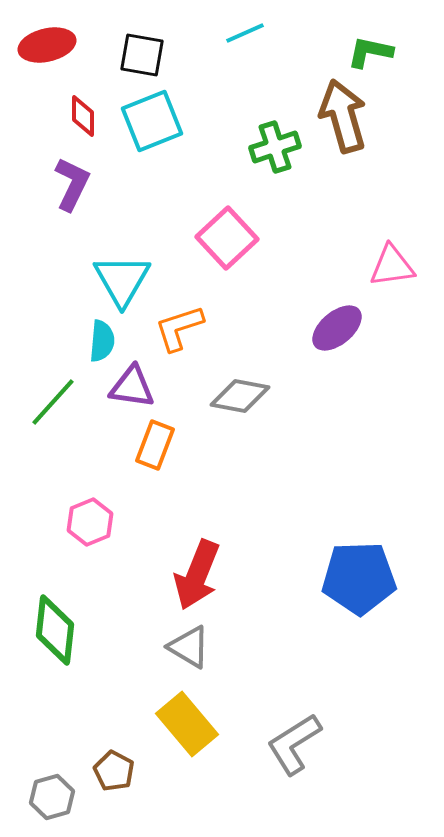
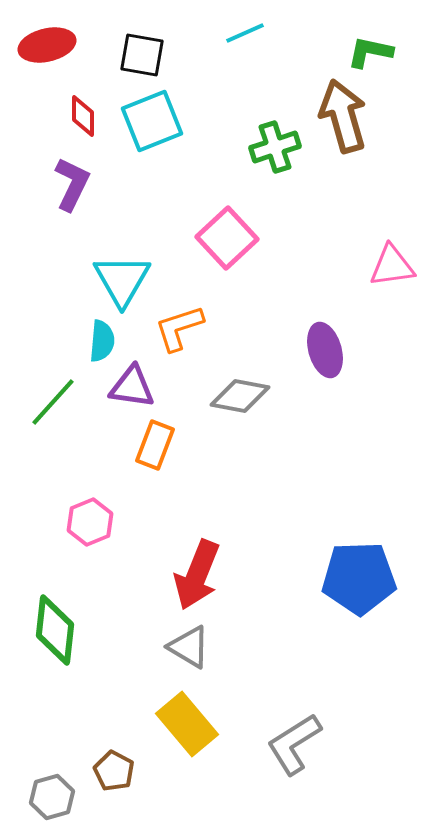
purple ellipse: moved 12 px left, 22 px down; rotated 66 degrees counterclockwise
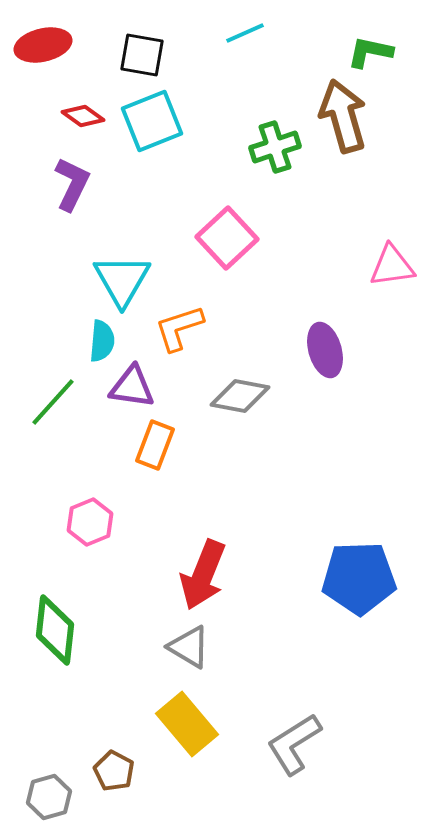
red ellipse: moved 4 px left
red diamond: rotated 54 degrees counterclockwise
red arrow: moved 6 px right
gray hexagon: moved 3 px left
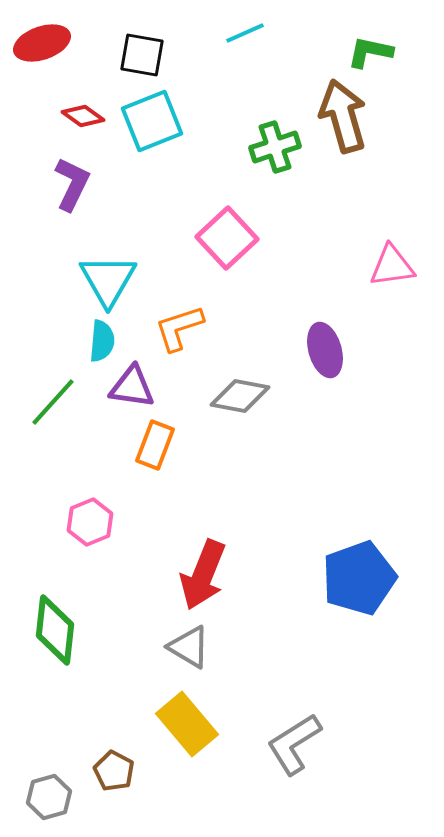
red ellipse: moved 1 px left, 2 px up; rotated 6 degrees counterclockwise
cyan triangle: moved 14 px left
blue pentagon: rotated 18 degrees counterclockwise
